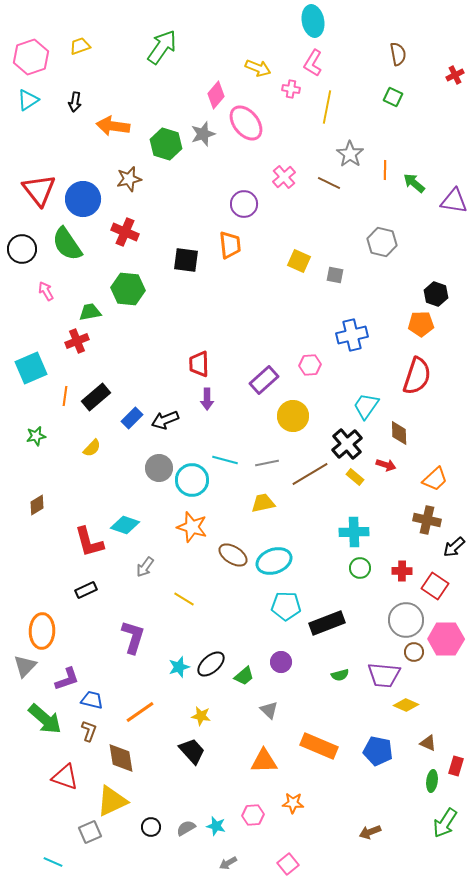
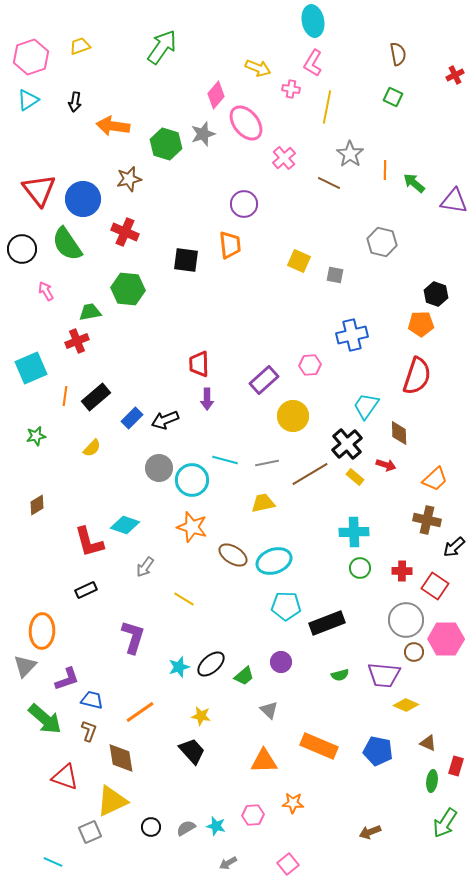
pink cross at (284, 177): moved 19 px up
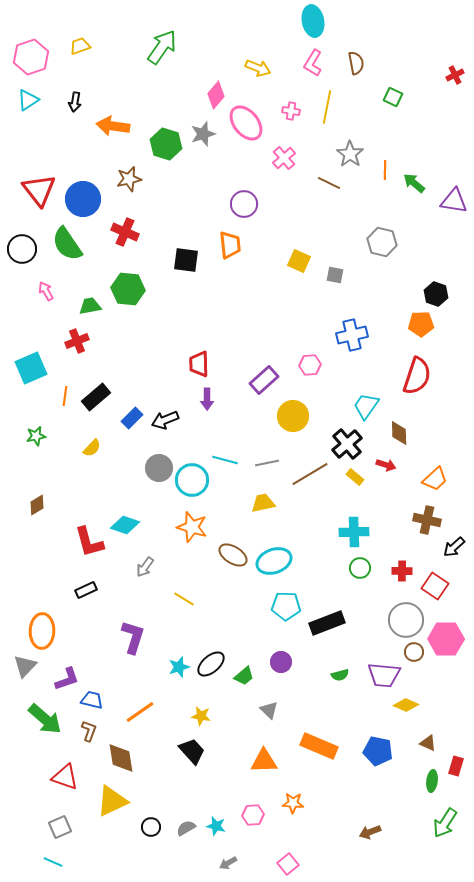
brown semicircle at (398, 54): moved 42 px left, 9 px down
pink cross at (291, 89): moved 22 px down
green trapezoid at (90, 312): moved 6 px up
gray square at (90, 832): moved 30 px left, 5 px up
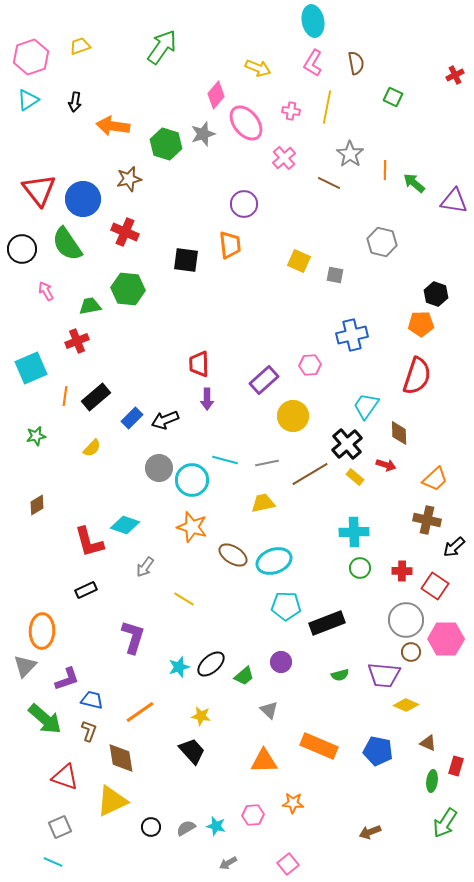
brown circle at (414, 652): moved 3 px left
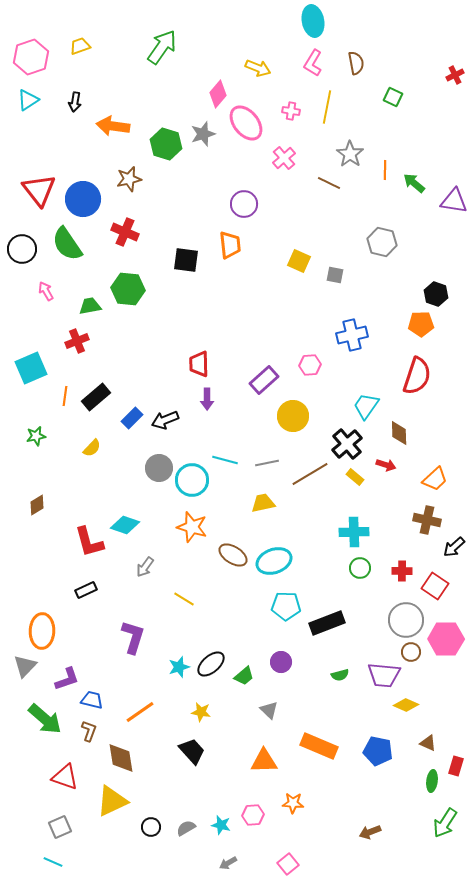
pink diamond at (216, 95): moved 2 px right, 1 px up
yellow star at (201, 716): moved 4 px up
cyan star at (216, 826): moved 5 px right, 1 px up
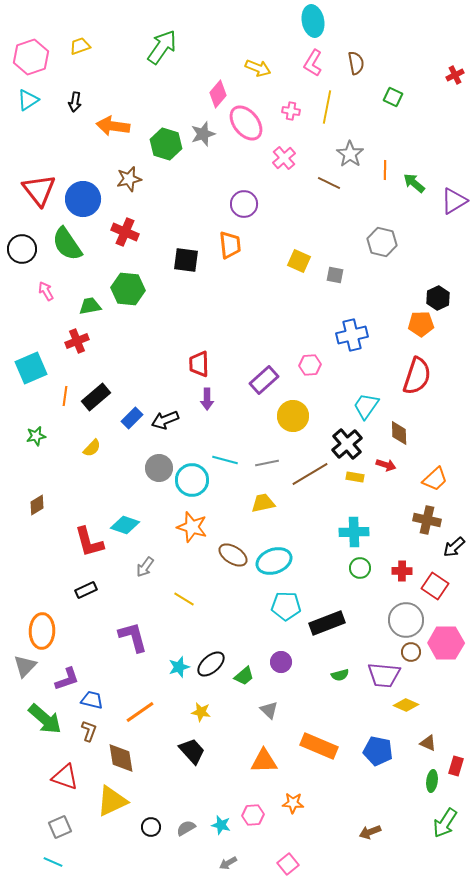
purple triangle at (454, 201): rotated 40 degrees counterclockwise
black hexagon at (436, 294): moved 2 px right, 4 px down; rotated 15 degrees clockwise
yellow rectangle at (355, 477): rotated 30 degrees counterclockwise
purple L-shape at (133, 637): rotated 32 degrees counterclockwise
pink hexagon at (446, 639): moved 4 px down
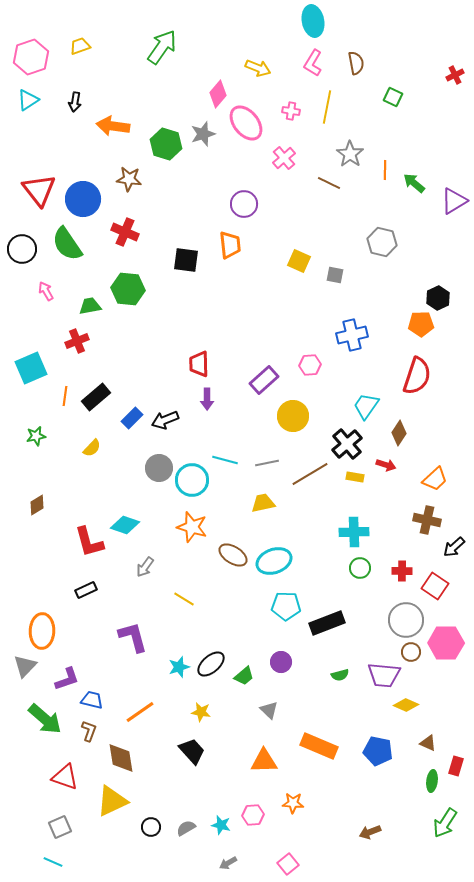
brown star at (129, 179): rotated 20 degrees clockwise
brown diamond at (399, 433): rotated 35 degrees clockwise
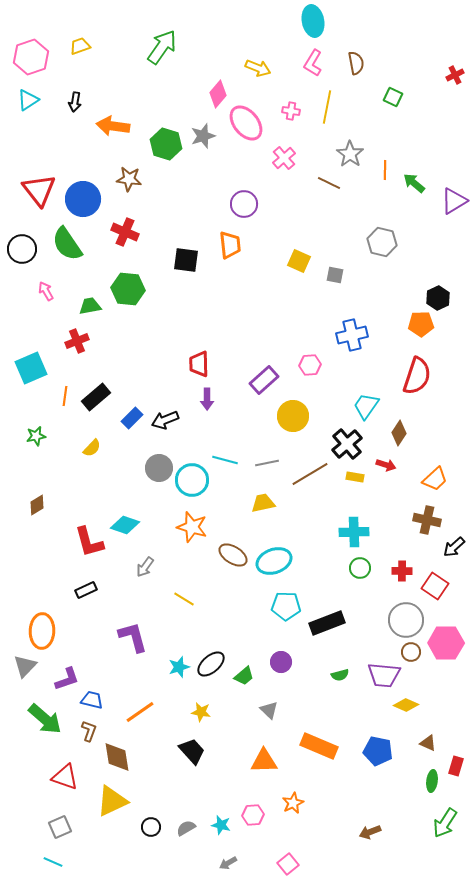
gray star at (203, 134): moved 2 px down
brown diamond at (121, 758): moved 4 px left, 1 px up
orange star at (293, 803): rotated 30 degrees counterclockwise
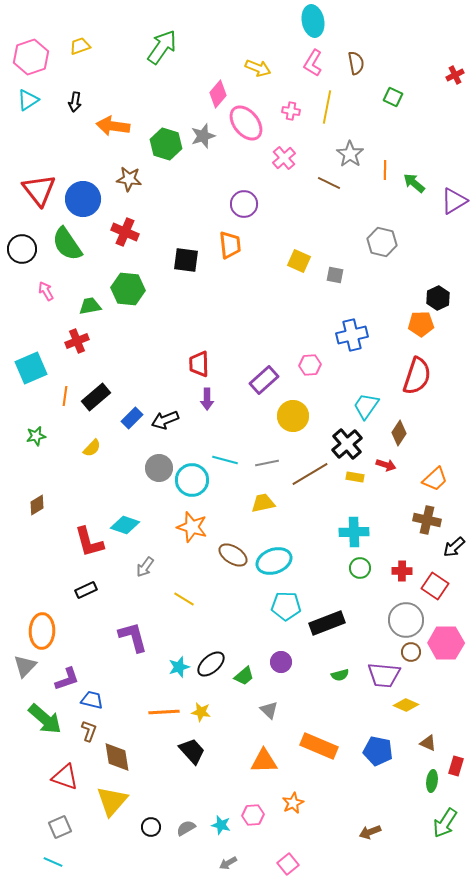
orange line at (140, 712): moved 24 px right; rotated 32 degrees clockwise
yellow triangle at (112, 801): rotated 24 degrees counterclockwise
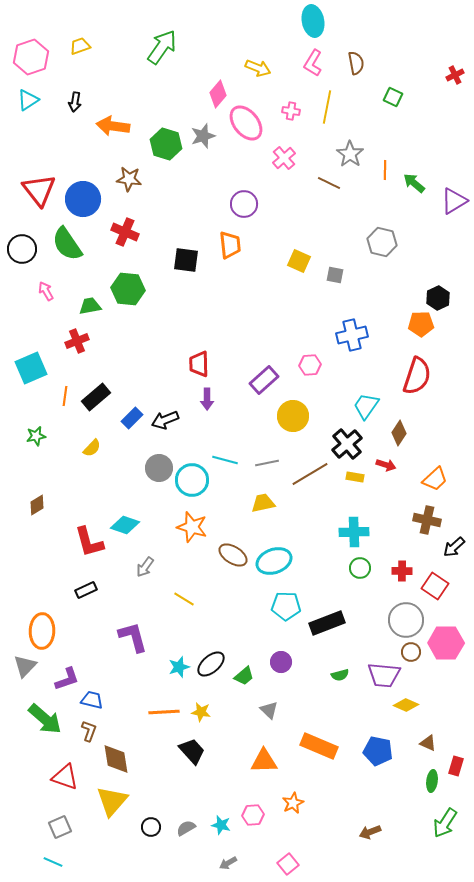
brown diamond at (117, 757): moved 1 px left, 2 px down
